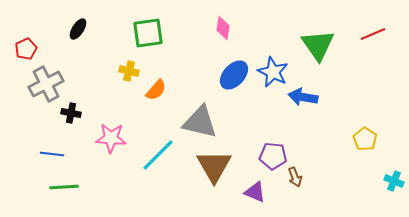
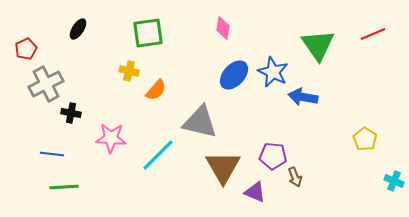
brown triangle: moved 9 px right, 1 px down
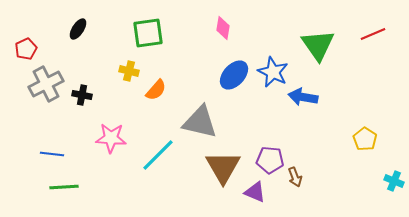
black cross: moved 11 px right, 18 px up
purple pentagon: moved 3 px left, 4 px down
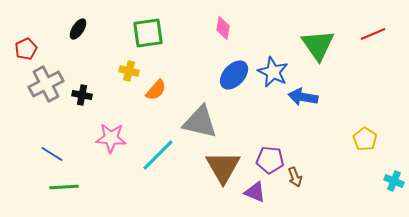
blue line: rotated 25 degrees clockwise
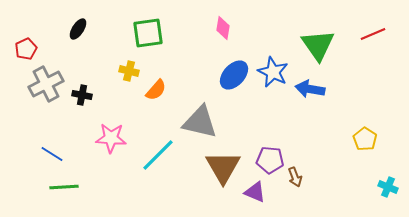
blue arrow: moved 7 px right, 8 px up
cyan cross: moved 6 px left, 6 px down
